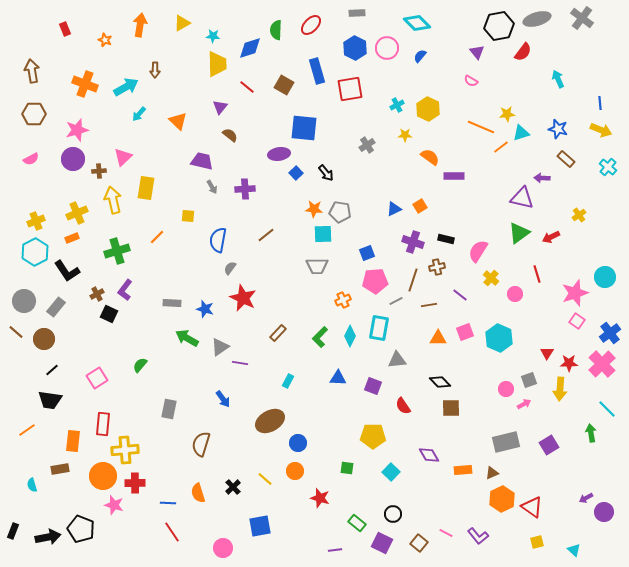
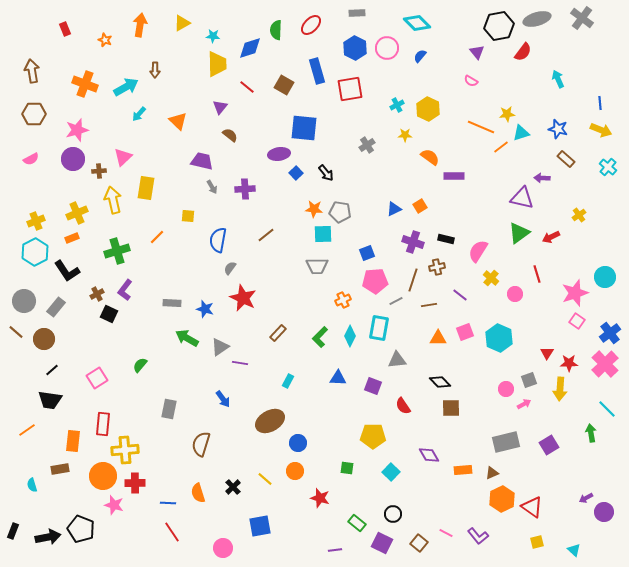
pink cross at (602, 364): moved 3 px right
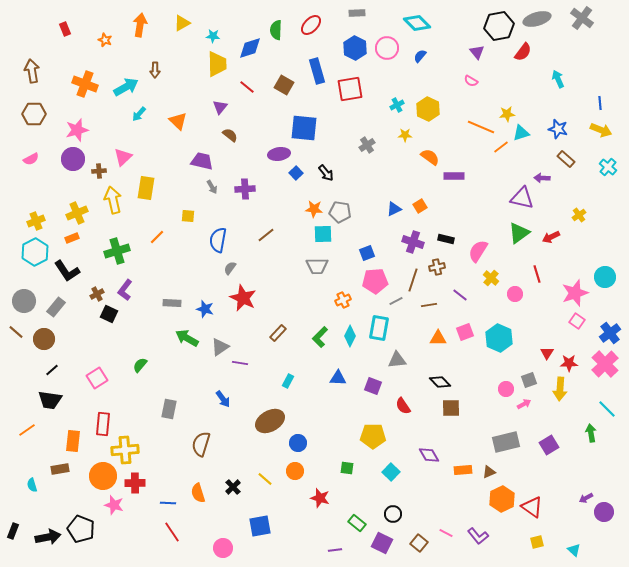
brown triangle at (492, 473): moved 3 px left, 1 px up
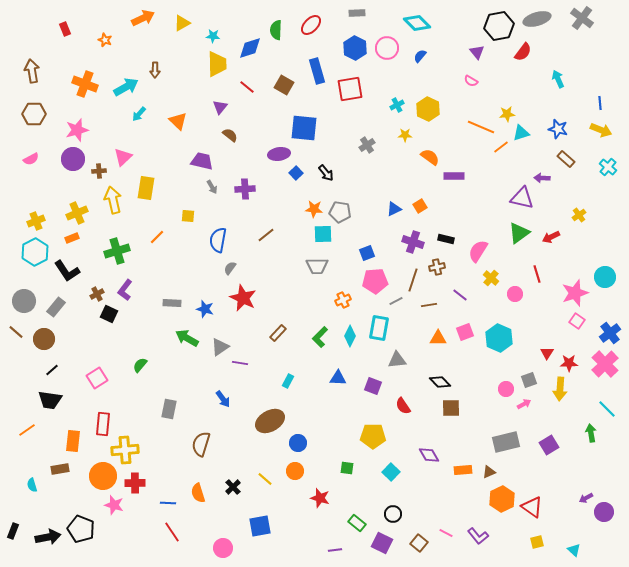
orange arrow at (140, 25): moved 3 px right, 7 px up; rotated 55 degrees clockwise
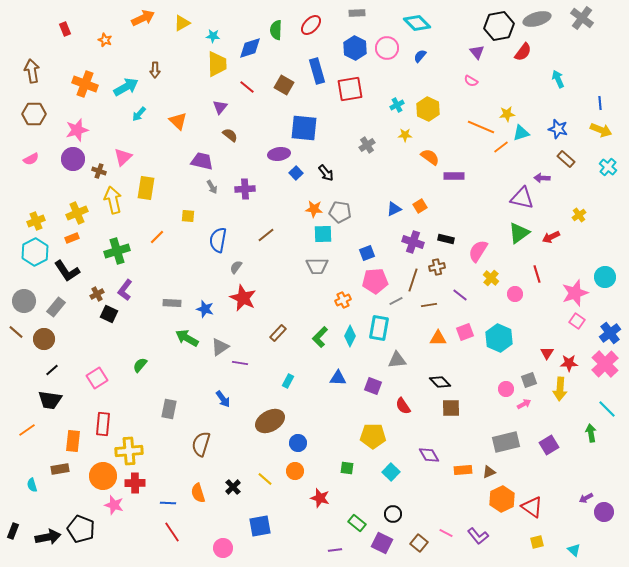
brown cross at (99, 171): rotated 24 degrees clockwise
gray semicircle at (230, 268): moved 6 px right, 1 px up
yellow cross at (125, 450): moved 4 px right, 1 px down
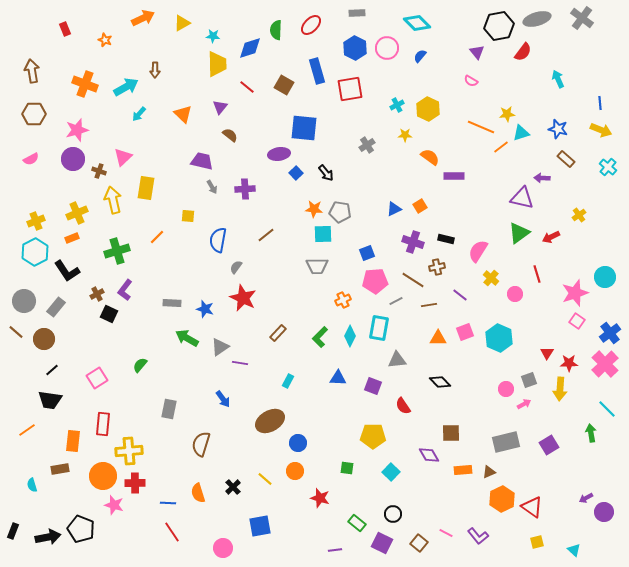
orange triangle at (178, 121): moved 5 px right, 7 px up
brown line at (413, 280): rotated 75 degrees counterclockwise
brown square at (451, 408): moved 25 px down
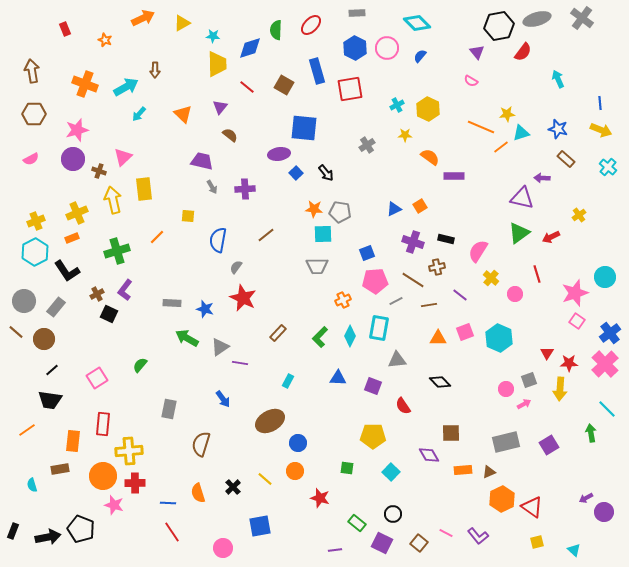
yellow rectangle at (146, 188): moved 2 px left, 1 px down; rotated 15 degrees counterclockwise
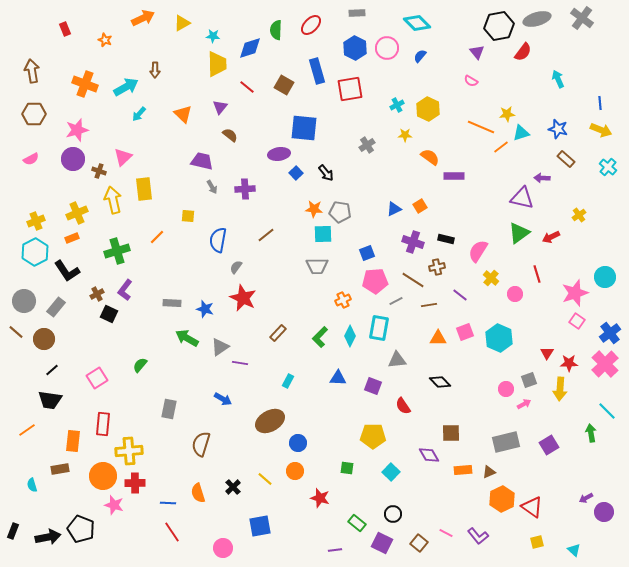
blue arrow at (223, 399): rotated 24 degrees counterclockwise
cyan line at (607, 409): moved 2 px down
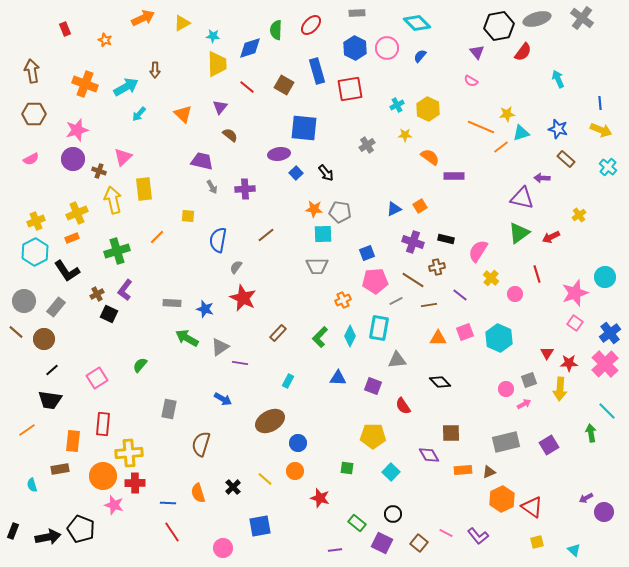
pink square at (577, 321): moved 2 px left, 2 px down
yellow cross at (129, 451): moved 2 px down
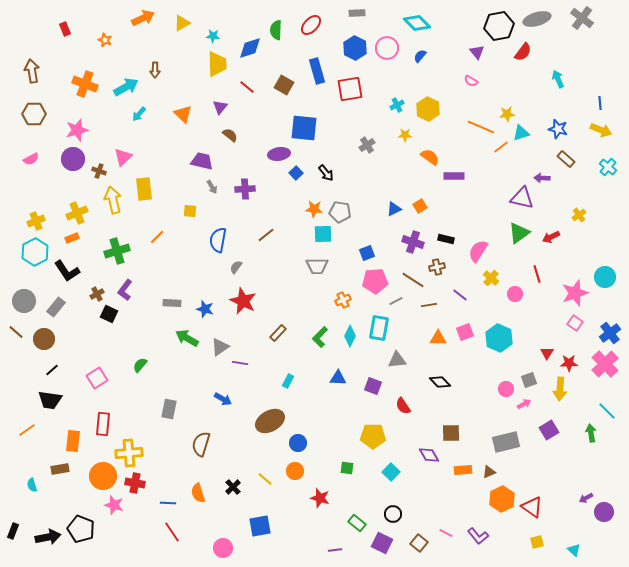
yellow square at (188, 216): moved 2 px right, 5 px up
red star at (243, 298): moved 3 px down
purple square at (549, 445): moved 15 px up
red cross at (135, 483): rotated 12 degrees clockwise
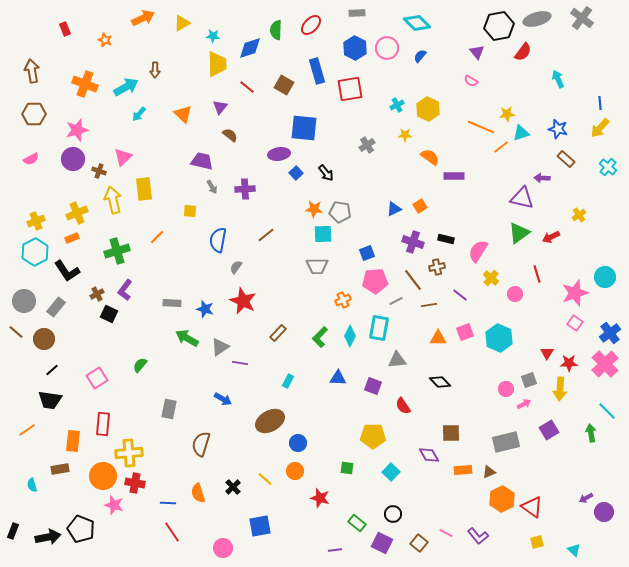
yellow arrow at (601, 130): moved 1 px left, 2 px up; rotated 110 degrees clockwise
brown line at (413, 280): rotated 20 degrees clockwise
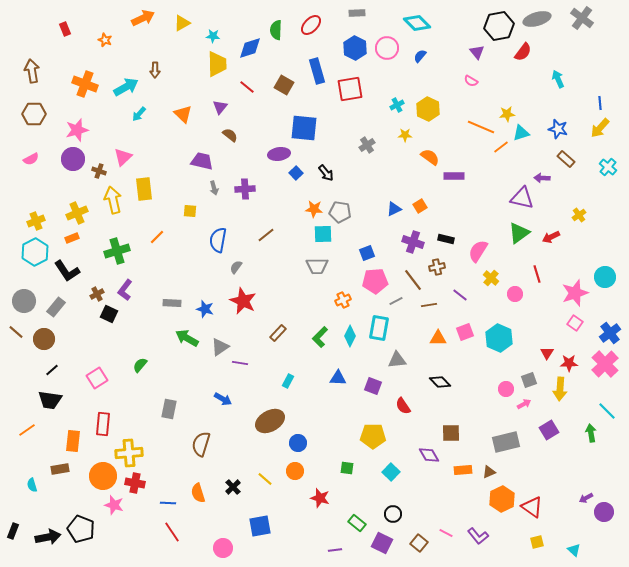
gray arrow at (212, 187): moved 2 px right, 1 px down; rotated 16 degrees clockwise
